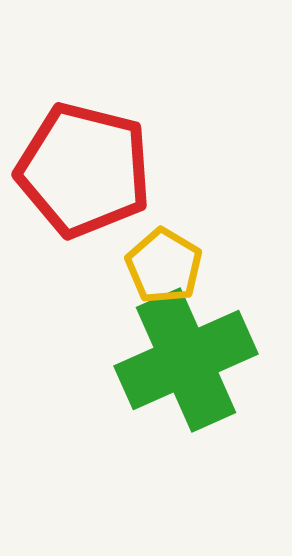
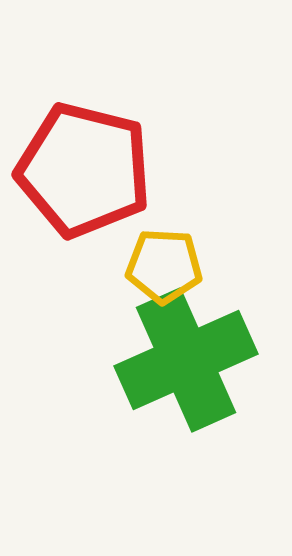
yellow pentagon: rotated 28 degrees counterclockwise
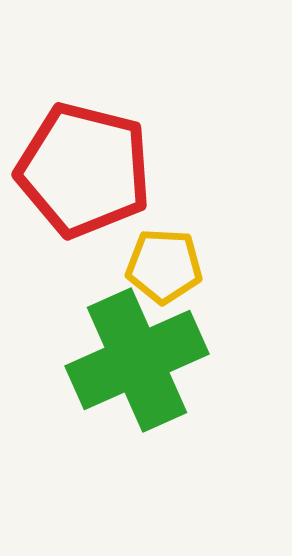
green cross: moved 49 px left
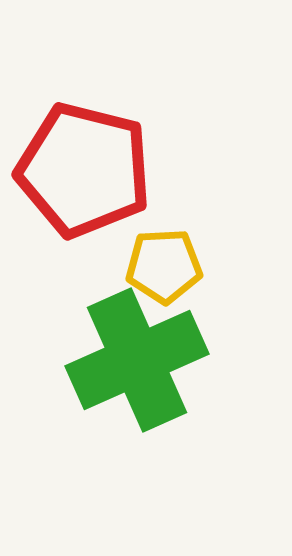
yellow pentagon: rotated 6 degrees counterclockwise
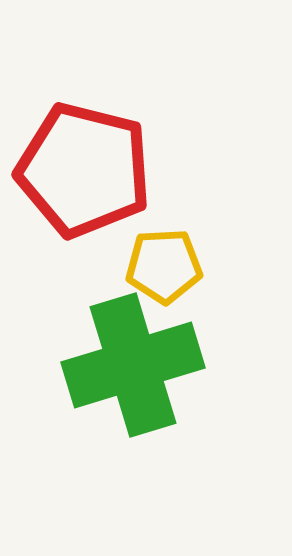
green cross: moved 4 px left, 5 px down; rotated 7 degrees clockwise
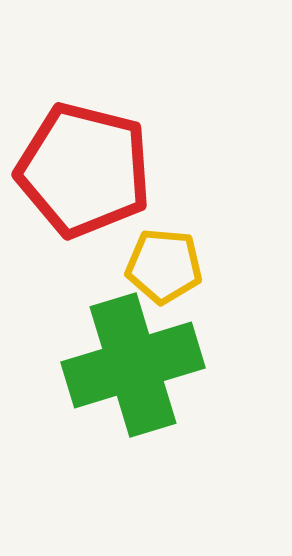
yellow pentagon: rotated 8 degrees clockwise
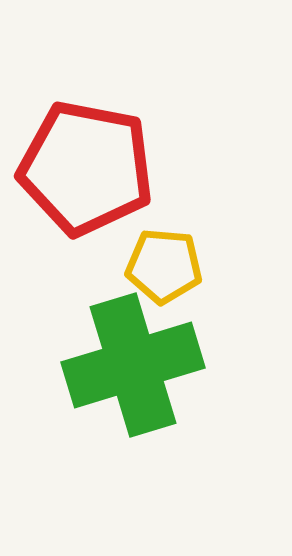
red pentagon: moved 2 px right, 2 px up; rotated 3 degrees counterclockwise
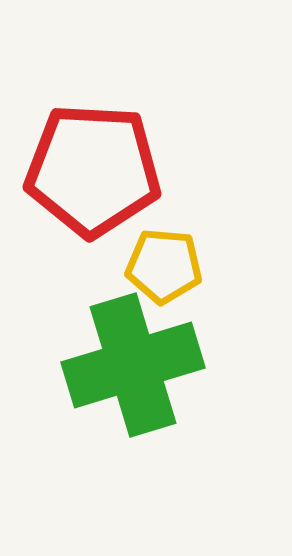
red pentagon: moved 7 px right, 2 px down; rotated 8 degrees counterclockwise
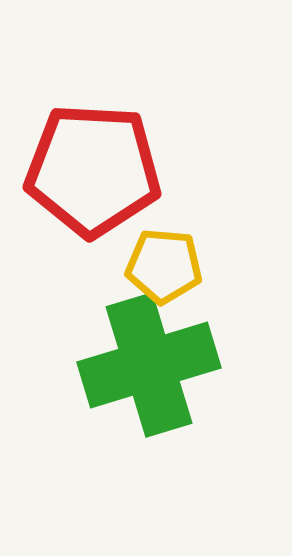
green cross: moved 16 px right
